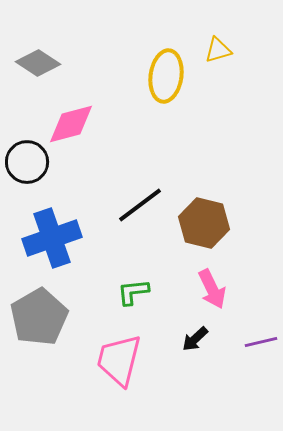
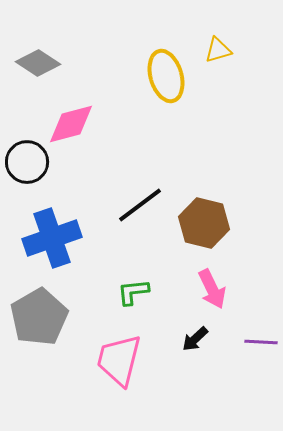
yellow ellipse: rotated 24 degrees counterclockwise
purple line: rotated 16 degrees clockwise
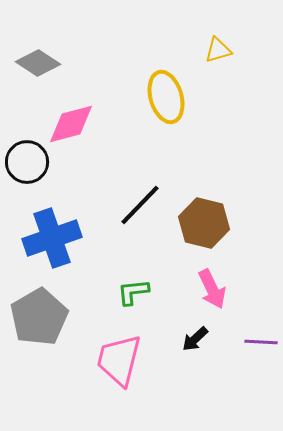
yellow ellipse: moved 21 px down
black line: rotated 9 degrees counterclockwise
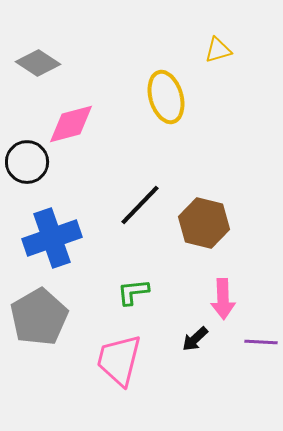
pink arrow: moved 11 px right, 10 px down; rotated 24 degrees clockwise
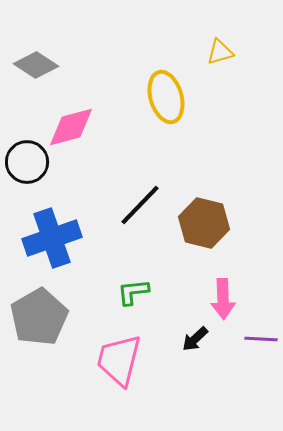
yellow triangle: moved 2 px right, 2 px down
gray diamond: moved 2 px left, 2 px down
pink diamond: moved 3 px down
purple line: moved 3 px up
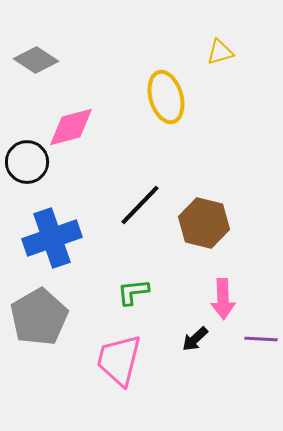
gray diamond: moved 5 px up
